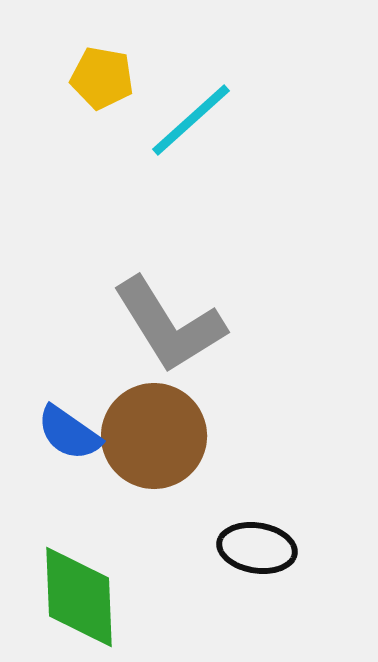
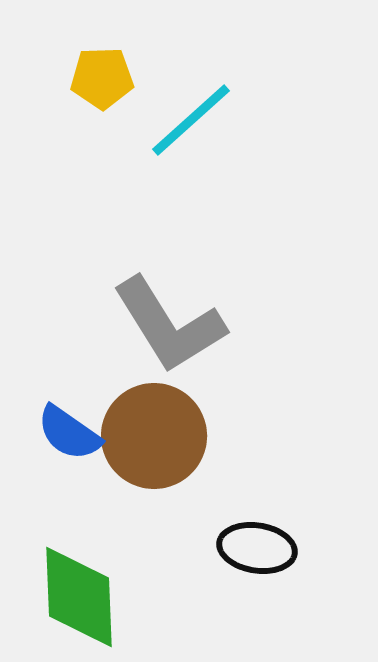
yellow pentagon: rotated 12 degrees counterclockwise
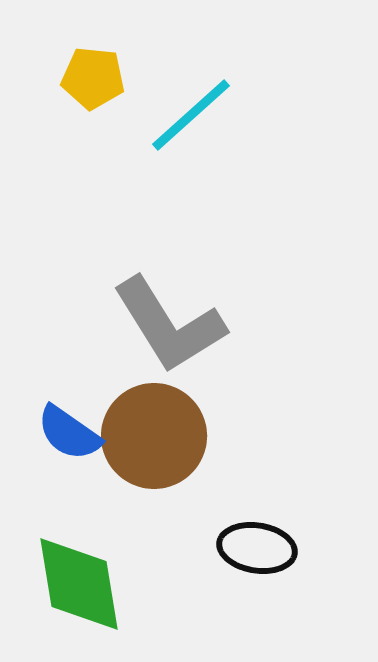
yellow pentagon: moved 9 px left; rotated 8 degrees clockwise
cyan line: moved 5 px up
green diamond: moved 13 px up; rotated 7 degrees counterclockwise
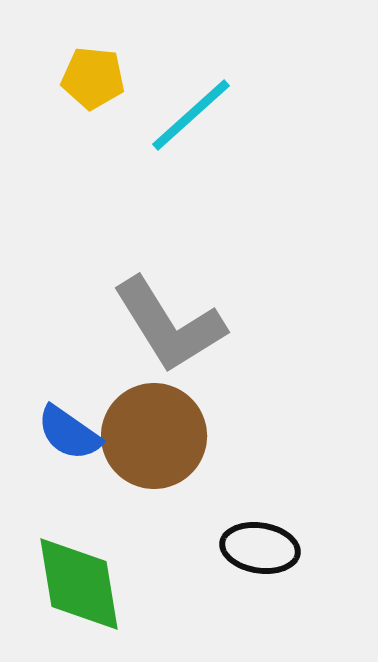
black ellipse: moved 3 px right
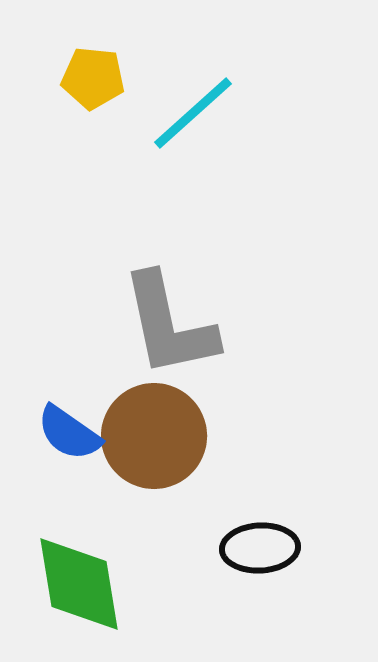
cyan line: moved 2 px right, 2 px up
gray L-shape: rotated 20 degrees clockwise
black ellipse: rotated 12 degrees counterclockwise
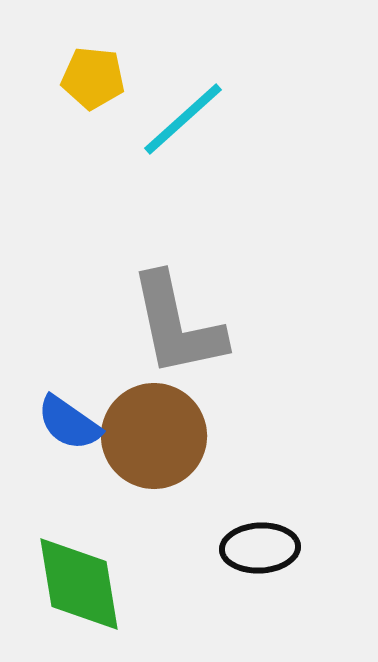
cyan line: moved 10 px left, 6 px down
gray L-shape: moved 8 px right
blue semicircle: moved 10 px up
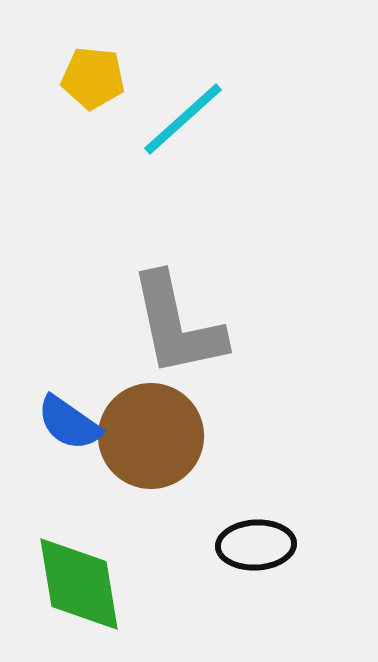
brown circle: moved 3 px left
black ellipse: moved 4 px left, 3 px up
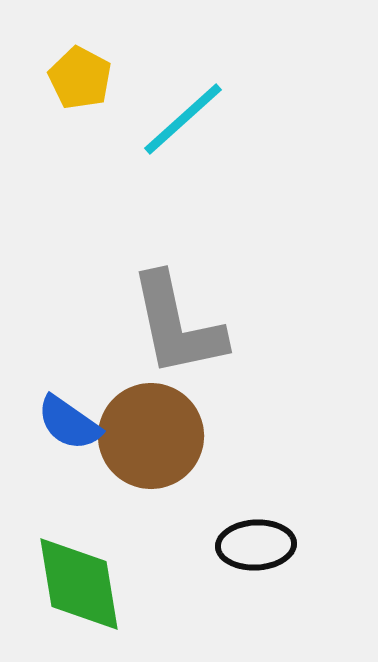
yellow pentagon: moved 13 px left; rotated 22 degrees clockwise
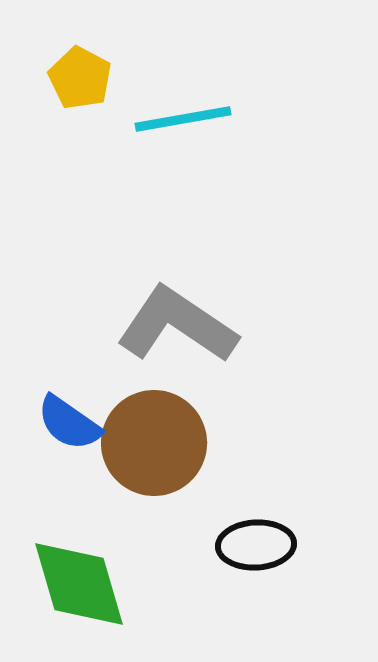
cyan line: rotated 32 degrees clockwise
gray L-shape: rotated 136 degrees clockwise
brown circle: moved 3 px right, 7 px down
green diamond: rotated 7 degrees counterclockwise
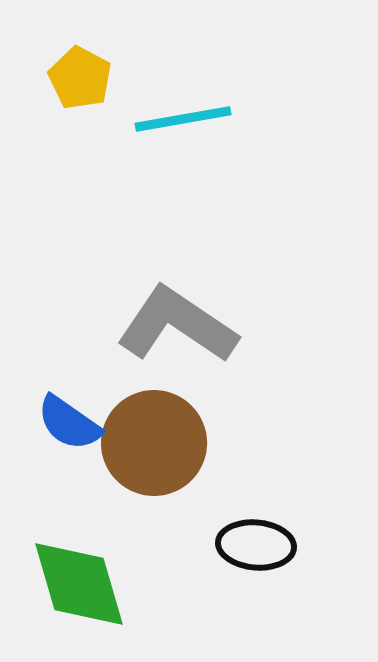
black ellipse: rotated 8 degrees clockwise
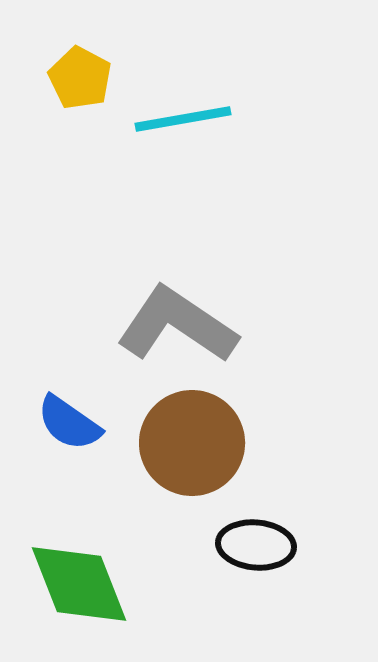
brown circle: moved 38 px right
green diamond: rotated 5 degrees counterclockwise
